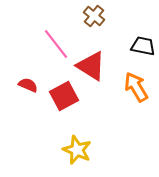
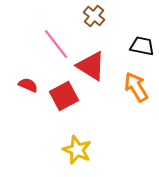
black trapezoid: moved 1 px left
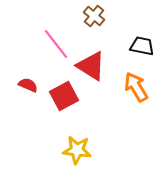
yellow star: rotated 16 degrees counterclockwise
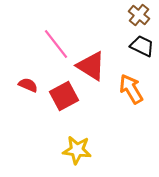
brown cross: moved 45 px right, 1 px up
black trapezoid: rotated 15 degrees clockwise
orange arrow: moved 5 px left, 2 px down
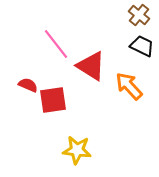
orange arrow: moved 2 px left, 3 px up; rotated 12 degrees counterclockwise
red square: moved 11 px left, 4 px down; rotated 20 degrees clockwise
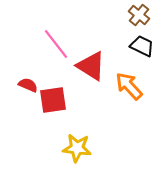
yellow star: moved 2 px up
